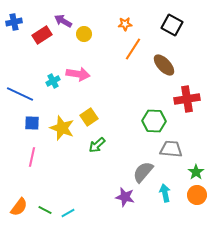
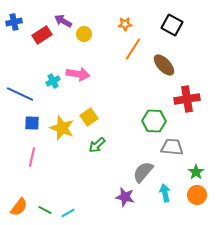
gray trapezoid: moved 1 px right, 2 px up
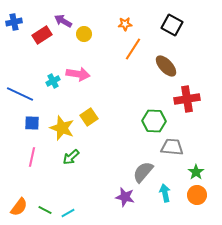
brown ellipse: moved 2 px right, 1 px down
green arrow: moved 26 px left, 12 px down
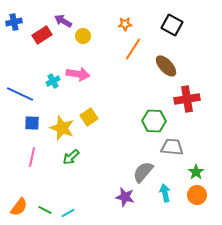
yellow circle: moved 1 px left, 2 px down
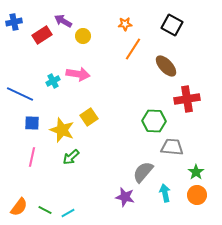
yellow star: moved 2 px down
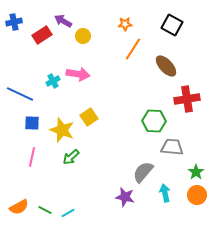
orange semicircle: rotated 24 degrees clockwise
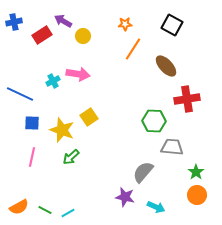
cyan arrow: moved 9 px left, 14 px down; rotated 126 degrees clockwise
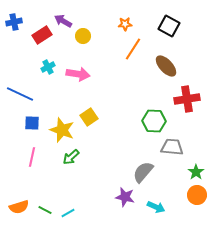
black square: moved 3 px left, 1 px down
cyan cross: moved 5 px left, 14 px up
orange semicircle: rotated 12 degrees clockwise
